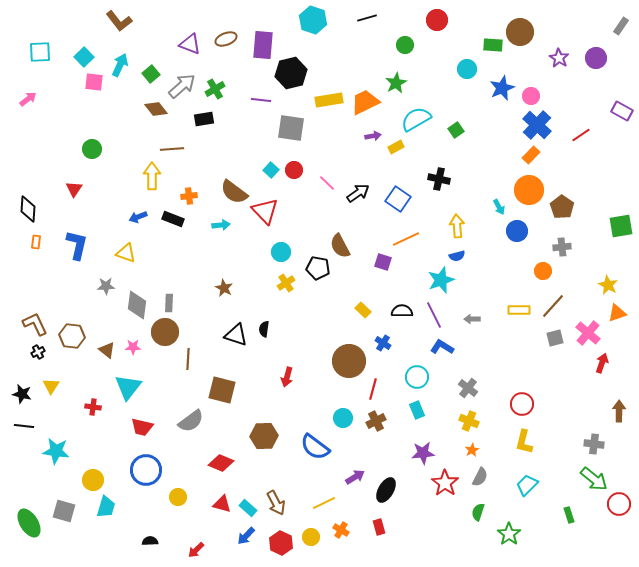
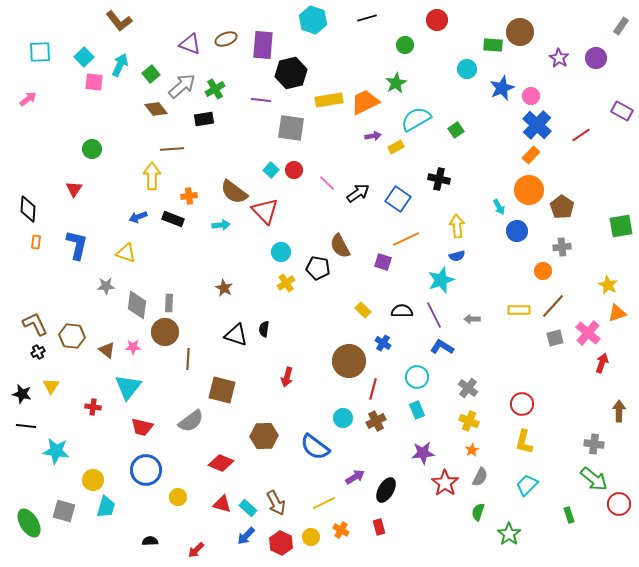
black line at (24, 426): moved 2 px right
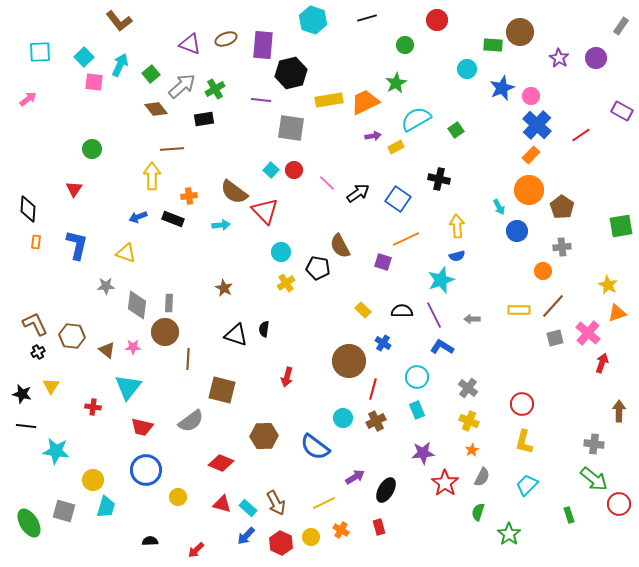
gray semicircle at (480, 477): moved 2 px right
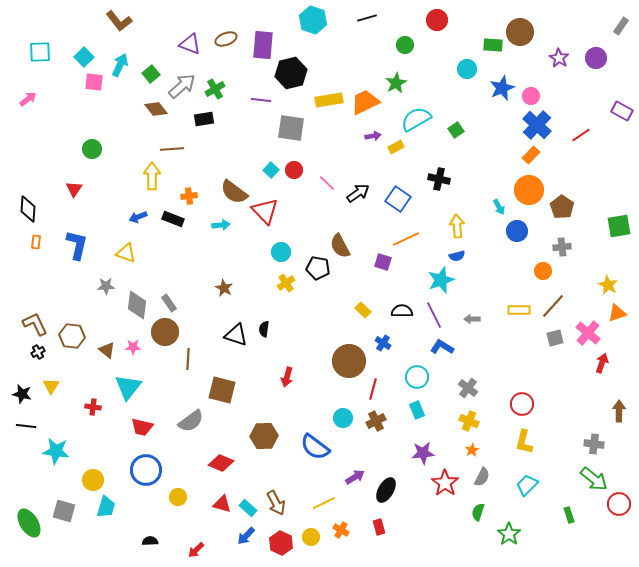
green square at (621, 226): moved 2 px left
gray rectangle at (169, 303): rotated 36 degrees counterclockwise
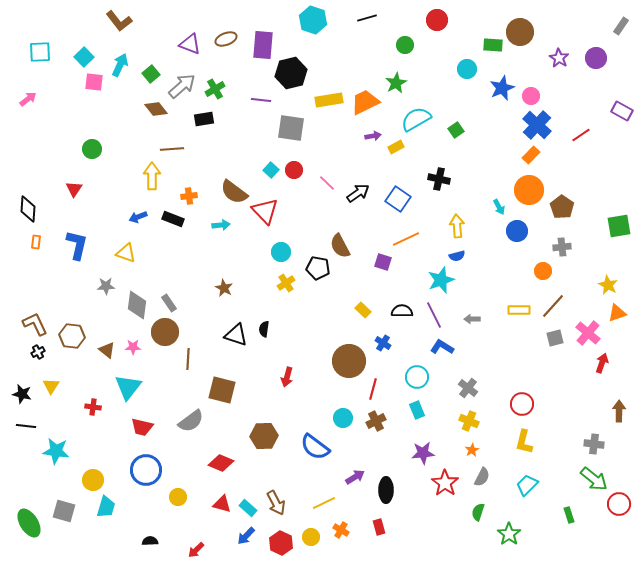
black ellipse at (386, 490): rotated 30 degrees counterclockwise
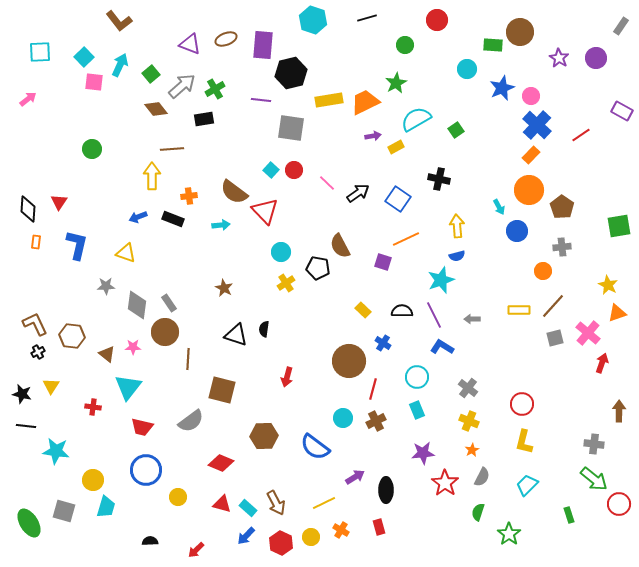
red triangle at (74, 189): moved 15 px left, 13 px down
brown triangle at (107, 350): moved 4 px down
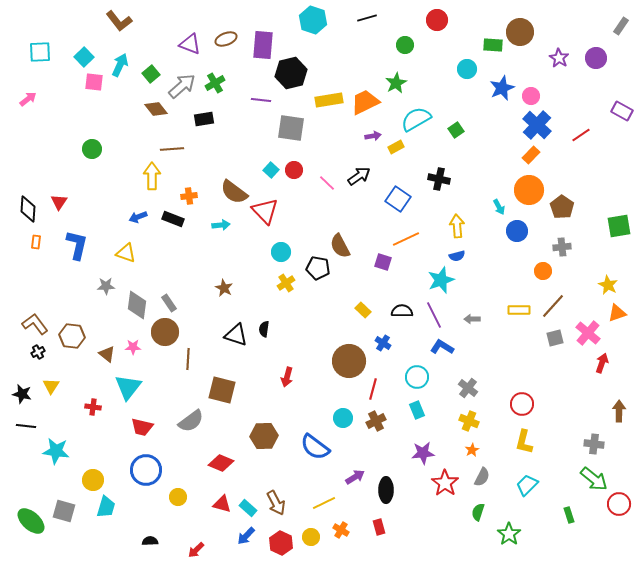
green cross at (215, 89): moved 6 px up
black arrow at (358, 193): moved 1 px right, 17 px up
brown L-shape at (35, 324): rotated 12 degrees counterclockwise
green ellipse at (29, 523): moved 2 px right, 2 px up; rotated 16 degrees counterclockwise
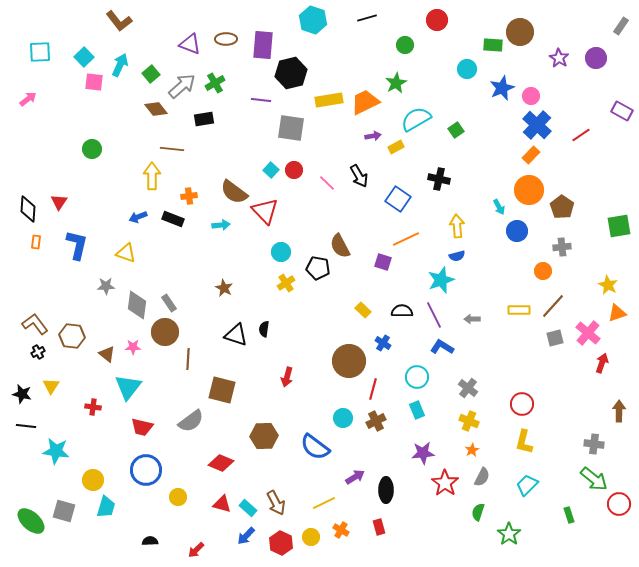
brown ellipse at (226, 39): rotated 20 degrees clockwise
brown line at (172, 149): rotated 10 degrees clockwise
black arrow at (359, 176): rotated 95 degrees clockwise
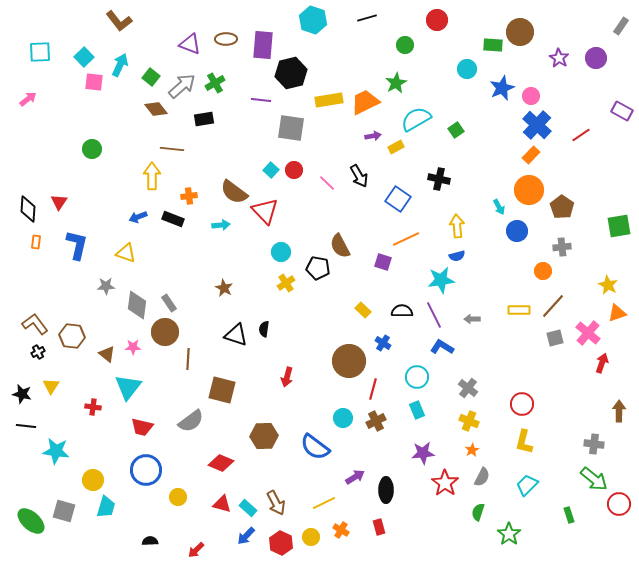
green square at (151, 74): moved 3 px down; rotated 12 degrees counterclockwise
cyan star at (441, 280): rotated 12 degrees clockwise
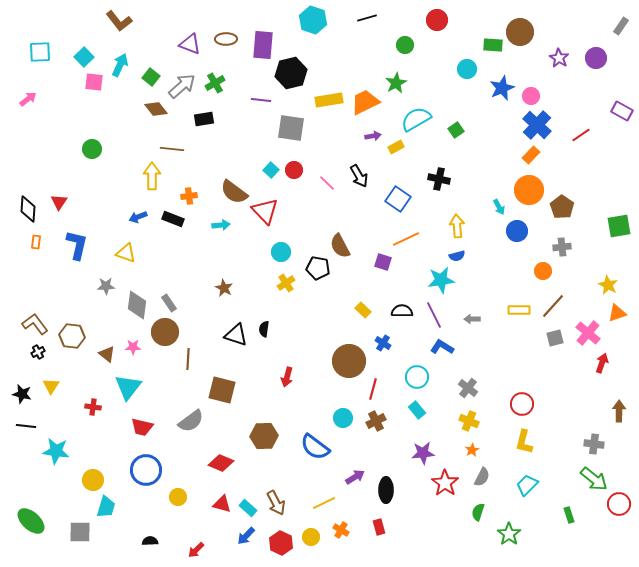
cyan rectangle at (417, 410): rotated 18 degrees counterclockwise
gray square at (64, 511): moved 16 px right, 21 px down; rotated 15 degrees counterclockwise
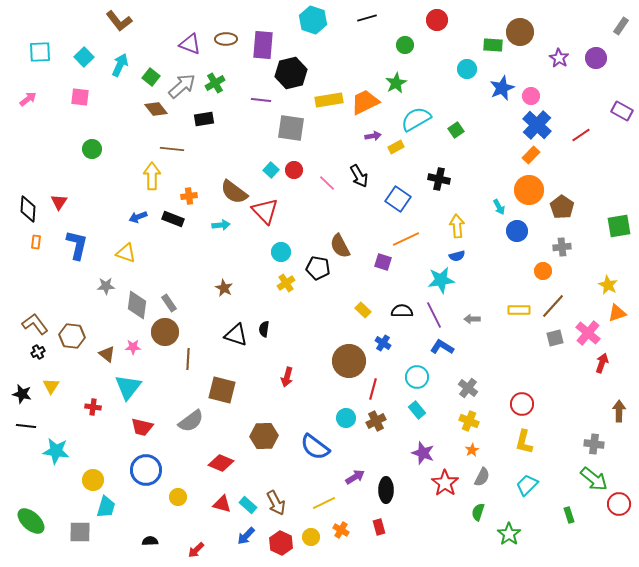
pink square at (94, 82): moved 14 px left, 15 px down
cyan circle at (343, 418): moved 3 px right
purple star at (423, 453): rotated 25 degrees clockwise
cyan rectangle at (248, 508): moved 3 px up
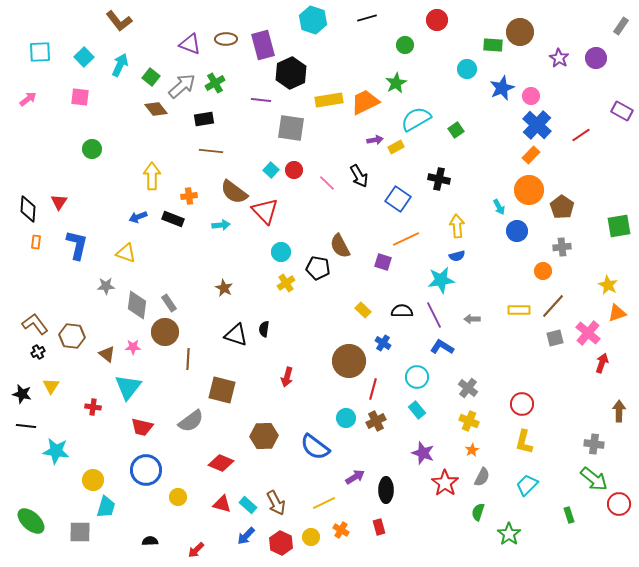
purple rectangle at (263, 45): rotated 20 degrees counterclockwise
black hexagon at (291, 73): rotated 12 degrees counterclockwise
purple arrow at (373, 136): moved 2 px right, 4 px down
brown line at (172, 149): moved 39 px right, 2 px down
